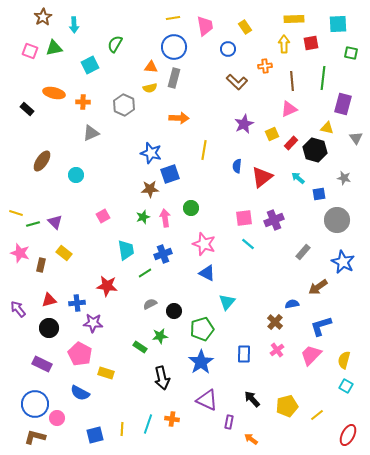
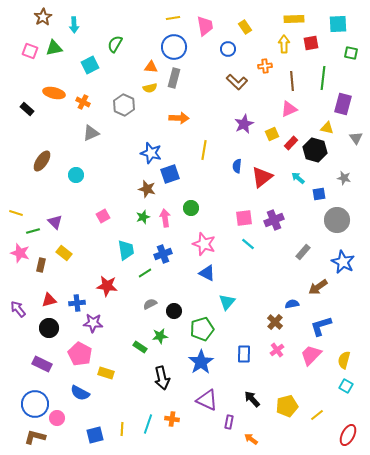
orange cross at (83, 102): rotated 24 degrees clockwise
brown star at (150, 189): moved 3 px left; rotated 18 degrees clockwise
green line at (33, 224): moved 7 px down
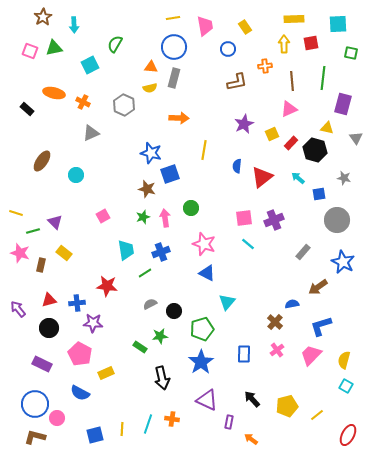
brown L-shape at (237, 82): rotated 55 degrees counterclockwise
blue cross at (163, 254): moved 2 px left, 2 px up
yellow rectangle at (106, 373): rotated 42 degrees counterclockwise
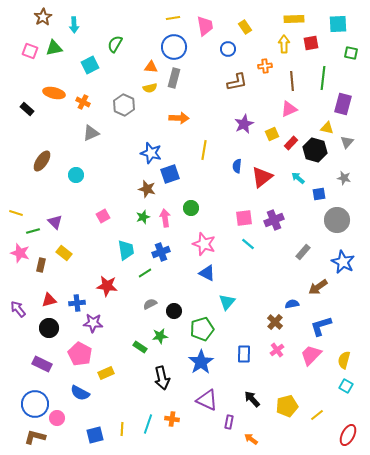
gray triangle at (356, 138): moved 9 px left, 4 px down; rotated 16 degrees clockwise
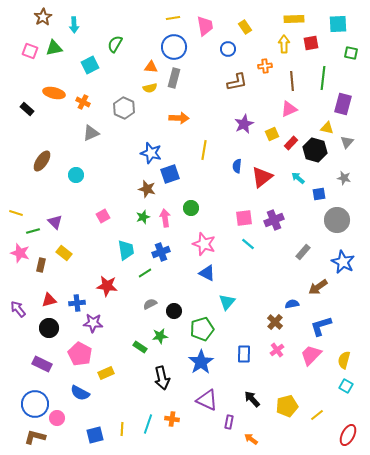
gray hexagon at (124, 105): moved 3 px down
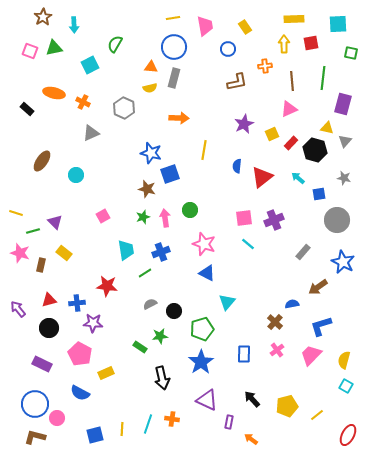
gray triangle at (347, 142): moved 2 px left, 1 px up
green circle at (191, 208): moved 1 px left, 2 px down
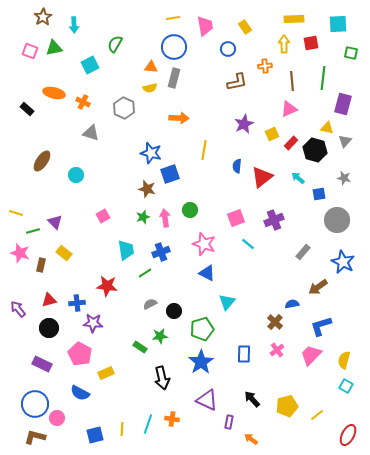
gray triangle at (91, 133): rotated 42 degrees clockwise
pink square at (244, 218): moved 8 px left; rotated 12 degrees counterclockwise
